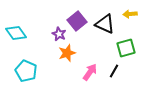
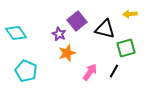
black triangle: moved 5 px down; rotated 10 degrees counterclockwise
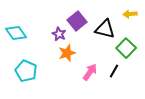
green square: rotated 30 degrees counterclockwise
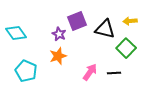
yellow arrow: moved 7 px down
purple square: rotated 18 degrees clockwise
orange star: moved 9 px left, 3 px down
black line: moved 2 px down; rotated 56 degrees clockwise
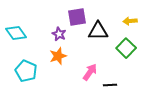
purple square: moved 4 px up; rotated 12 degrees clockwise
black triangle: moved 7 px left, 2 px down; rotated 15 degrees counterclockwise
black line: moved 4 px left, 12 px down
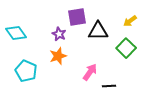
yellow arrow: rotated 32 degrees counterclockwise
black line: moved 1 px left, 1 px down
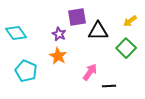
orange star: rotated 24 degrees counterclockwise
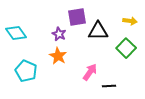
yellow arrow: rotated 136 degrees counterclockwise
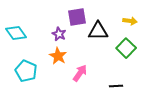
pink arrow: moved 10 px left, 1 px down
black line: moved 7 px right
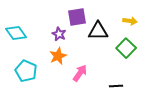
orange star: rotated 18 degrees clockwise
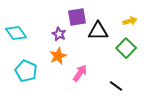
yellow arrow: rotated 24 degrees counterclockwise
black line: rotated 40 degrees clockwise
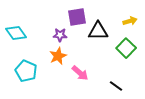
purple star: moved 1 px right, 1 px down; rotated 24 degrees counterclockwise
pink arrow: rotated 96 degrees clockwise
